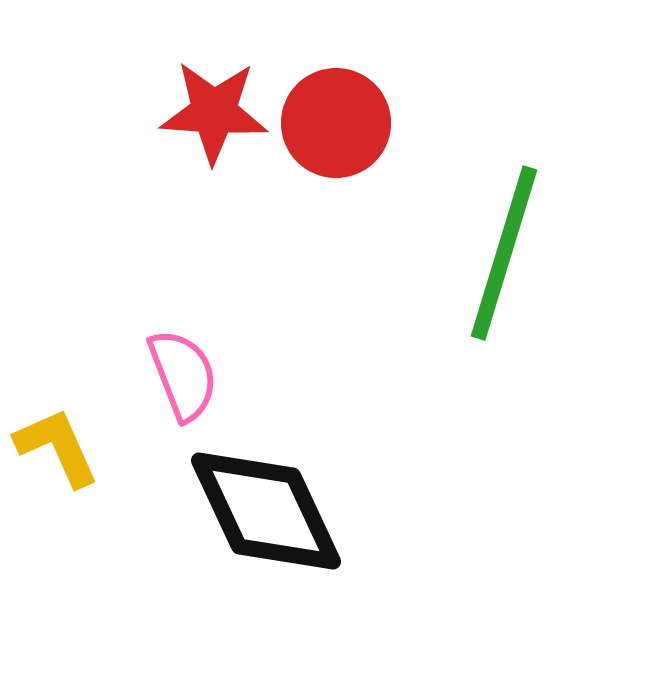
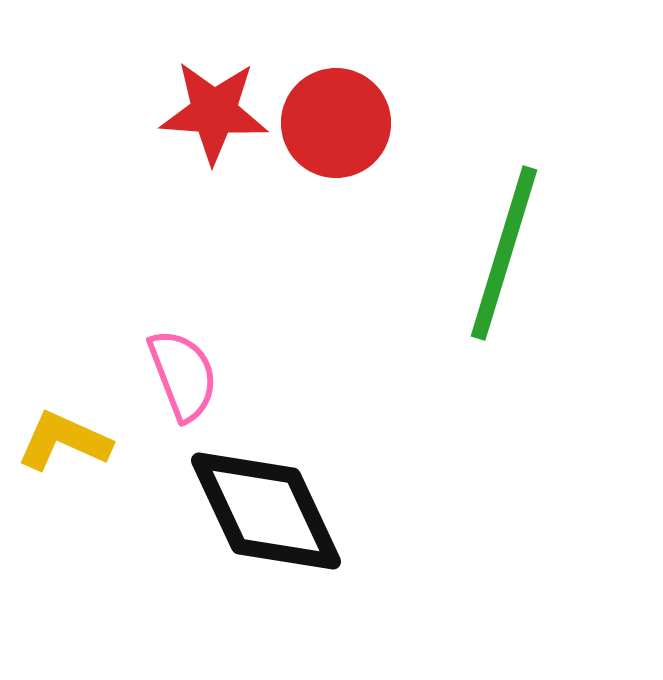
yellow L-shape: moved 7 px right, 6 px up; rotated 42 degrees counterclockwise
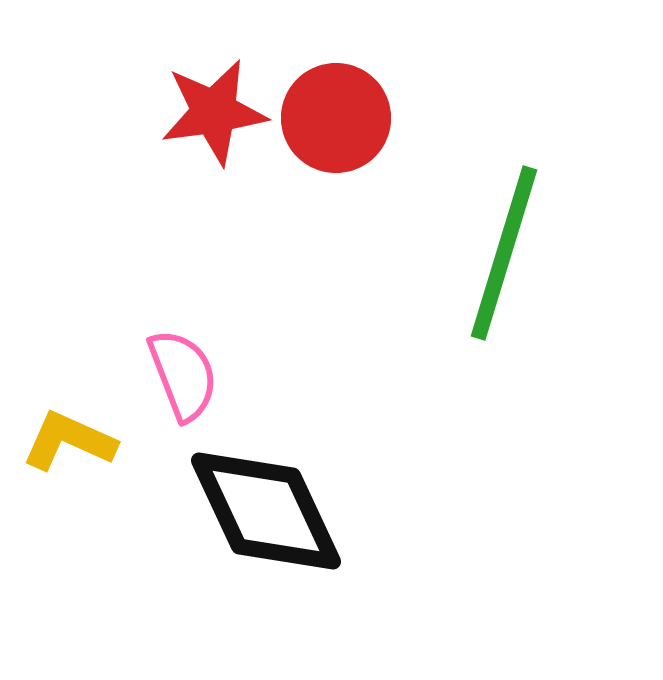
red star: rotated 12 degrees counterclockwise
red circle: moved 5 px up
yellow L-shape: moved 5 px right
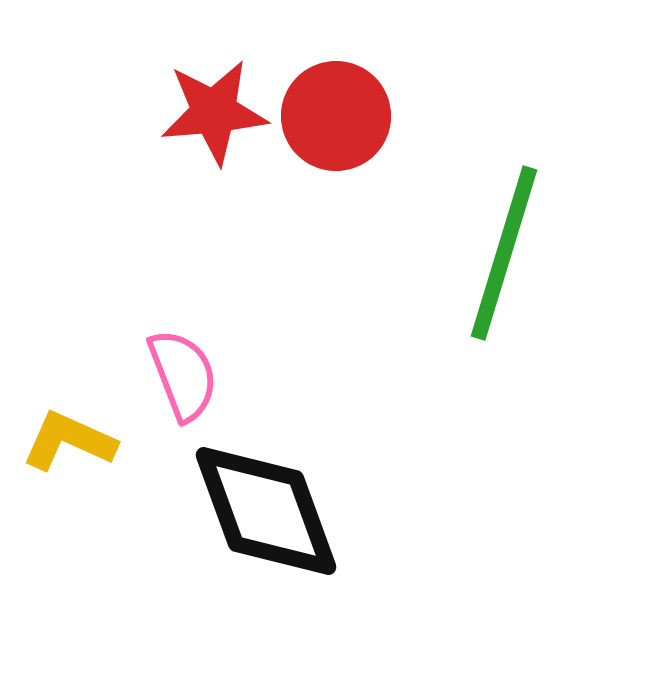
red star: rotated 3 degrees clockwise
red circle: moved 2 px up
black diamond: rotated 5 degrees clockwise
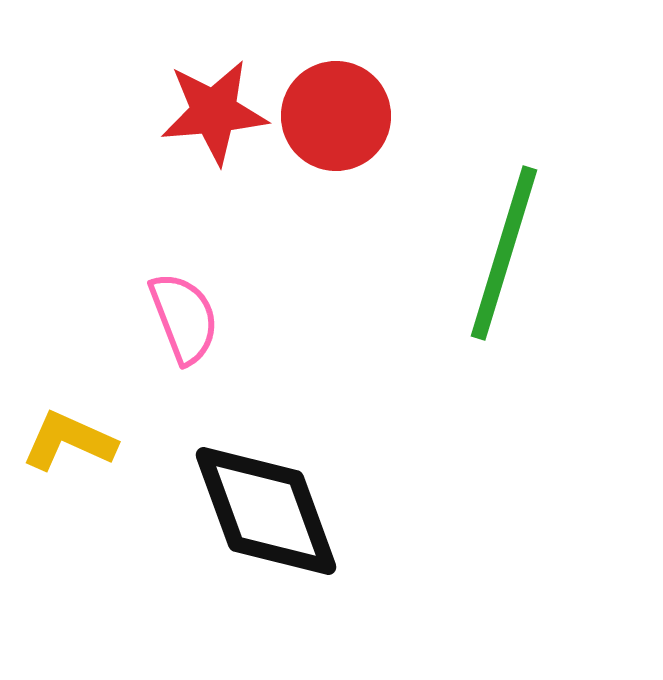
pink semicircle: moved 1 px right, 57 px up
